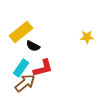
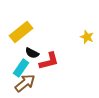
yellow star: rotated 24 degrees clockwise
black semicircle: moved 1 px left, 7 px down
red L-shape: moved 6 px right, 7 px up
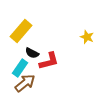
yellow rectangle: moved 1 px up; rotated 10 degrees counterclockwise
cyan rectangle: moved 1 px left
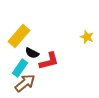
yellow rectangle: moved 2 px left, 5 px down
